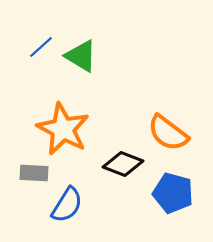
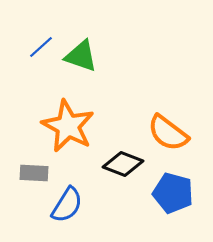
green triangle: rotated 12 degrees counterclockwise
orange star: moved 5 px right, 3 px up
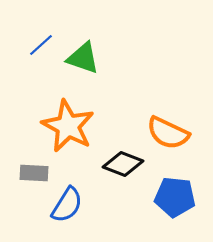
blue line: moved 2 px up
green triangle: moved 2 px right, 2 px down
orange semicircle: rotated 12 degrees counterclockwise
blue pentagon: moved 2 px right, 4 px down; rotated 9 degrees counterclockwise
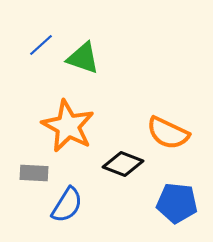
blue pentagon: moved 2 px right, 6 px down
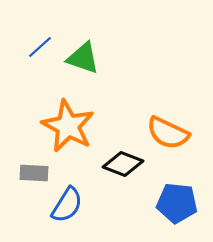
blue line: moved 1 px left, 2 px down
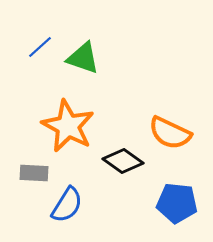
orange semicircle: moved 2 px right
black diamond: moved 3 px up; rotated 15 degrees clockwise
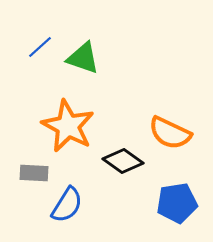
blue pentagon: rotated 15 degrees counterclockwise
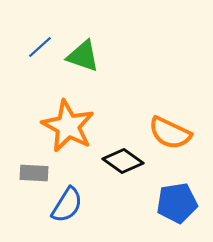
green triangle: moved 2 px up
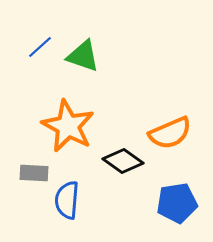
orange semicircle: rotated 48 degrees counterclockwise
blue semicircle: moved 5 px up; rotated 153 degrees clockwise
